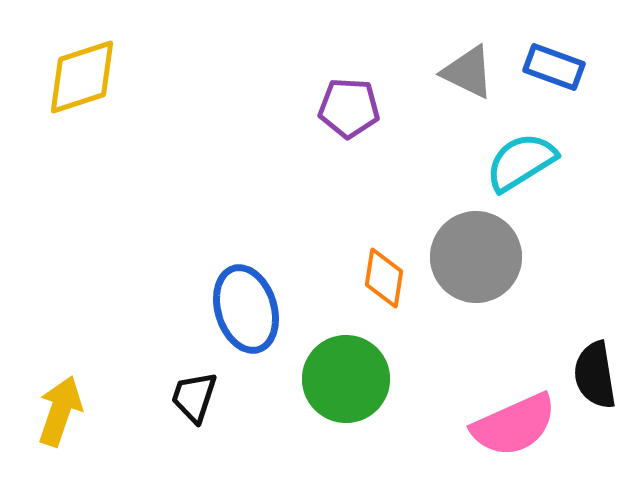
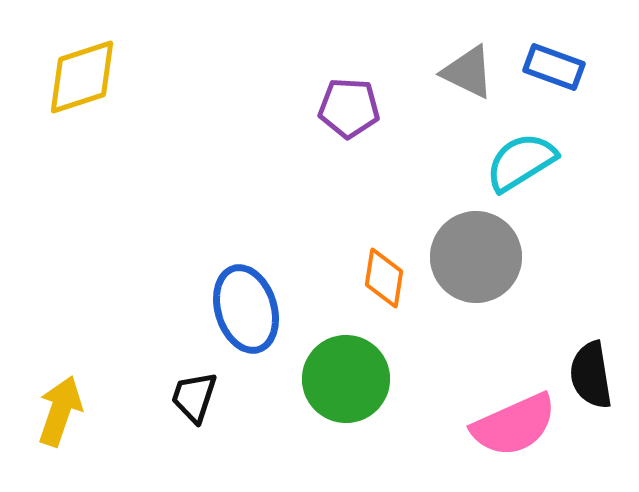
black semicircle: moved 4 px left
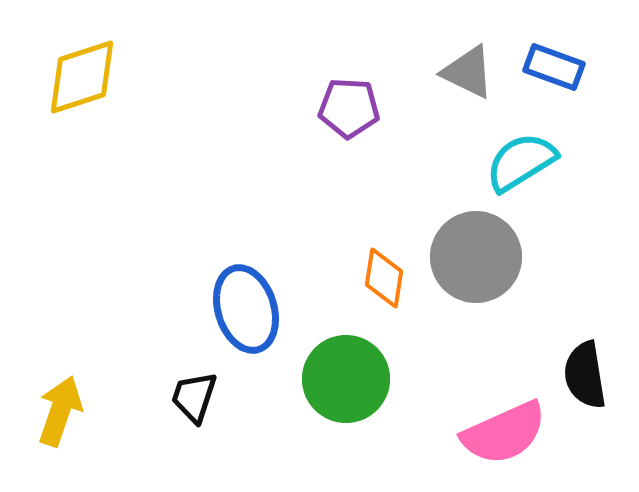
black semicircle: moved 6 px left
pink semicircle: moved 10 px left, 8 px down
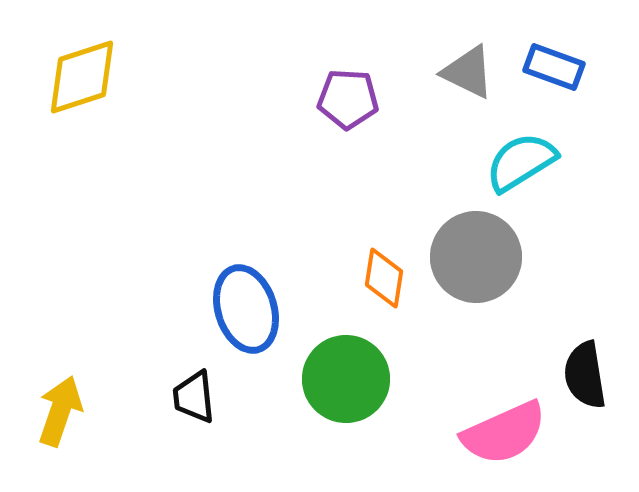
purple pentagon: moved 1 px left, 9 px up
black trapezoid: rotated 24 degrees counterclockwise
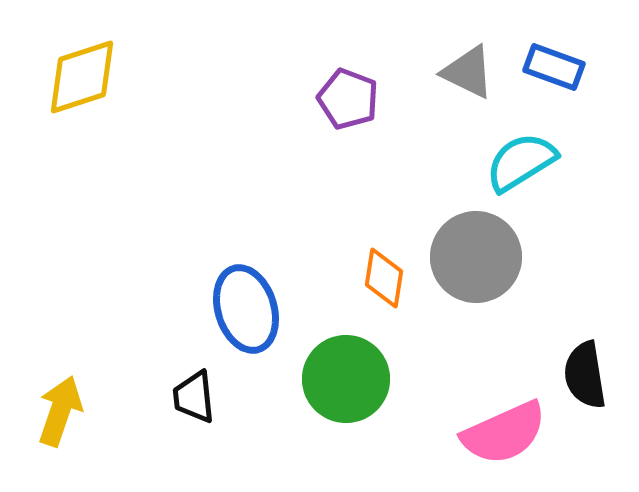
purple pentagon: rotated 18 degrees clockwise
